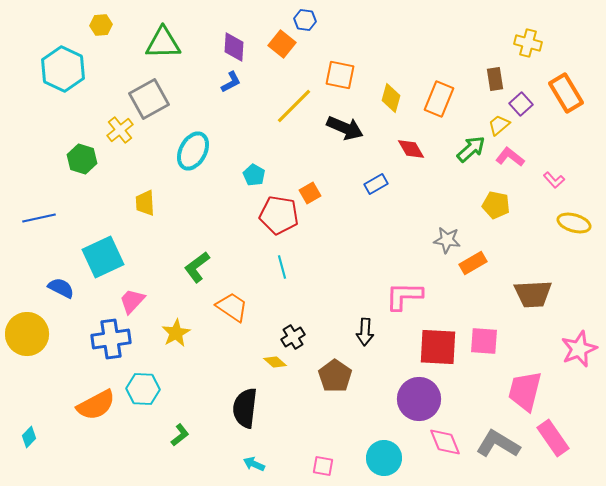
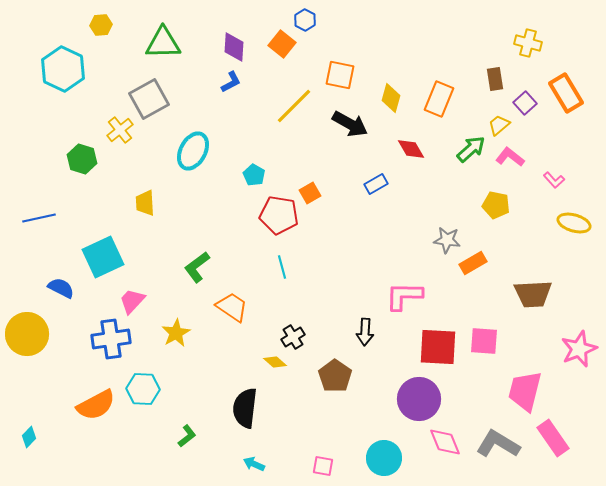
blue hexagon at (305, 20): rotated 20 degrees clockwise
purple square at (521, 104): moved 4 px right, 1 px up
black arrow at (345, 128): moved 5 px right, 4 px up; rotated 6 degrees clockwise
green L-shape at (180, 435): moved 7 px right, 1 px down
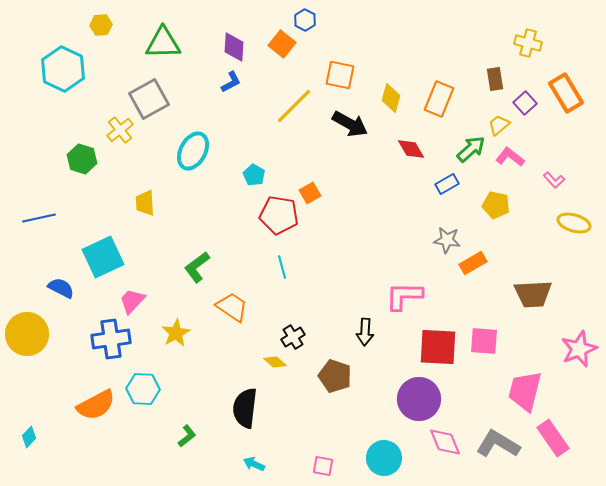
blue rectangle at (376, 184): moved 71 px right
brown pentagon at (335, 376): rotated 16 degrees counterclockwise
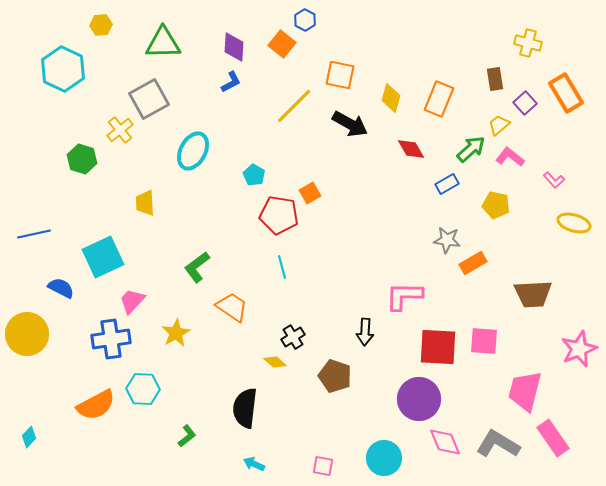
blue line at (39, 218): moved 5 px left, 16 px down
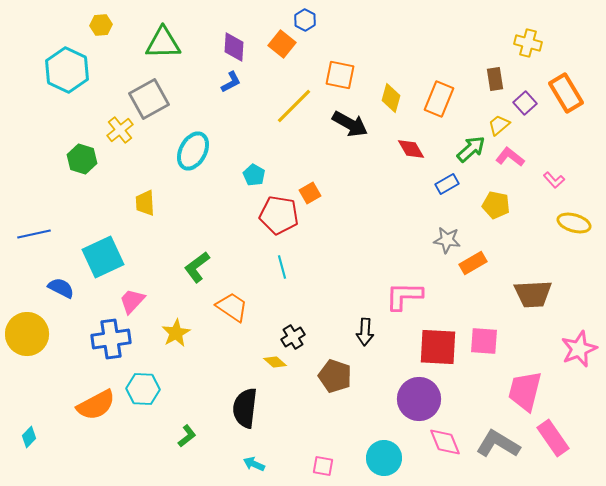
cyan hexagon at (63, 69): moved 4 px right, 1 px down
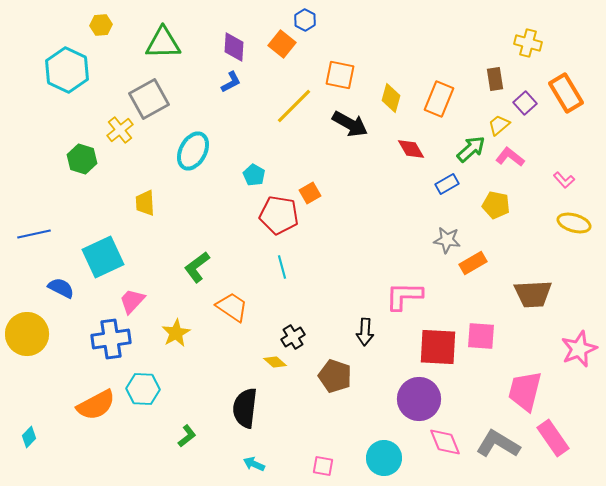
pink L-shape at (554, 180): moved 10 px right
pink square at (484, 341): moved 3 px left, 5 px up
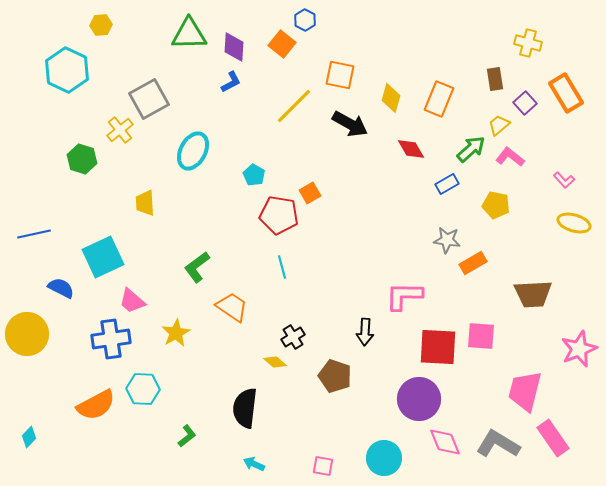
green triangle at (163, 43): moved 26 px right, 9 px up
pink trapezoid at (132, 301): rotated 92 degrees counterclockwise
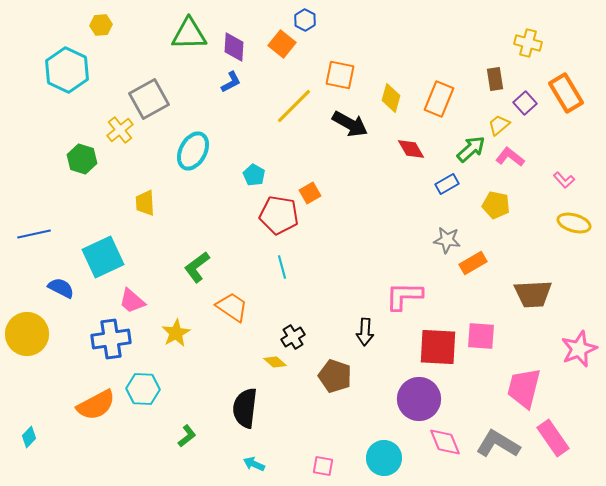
pink trapezoid at (525, 391): moved 1 px left, 3 px up
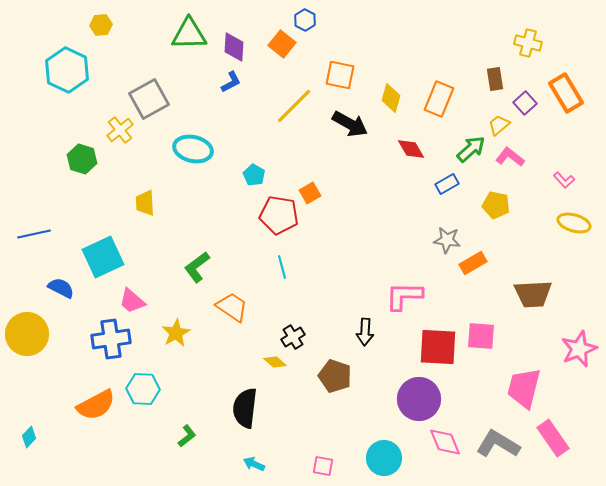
cyan ellipse at (193, 151): moved 2 px up; rotated 75 degrees clockwise
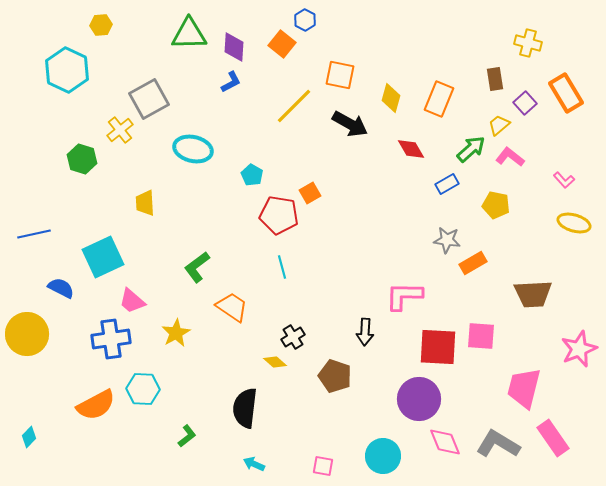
cyan pentagon at (254, 175): moved 2 px left
cyan circle at (384, 458): moved 1 px left, 2 px up
